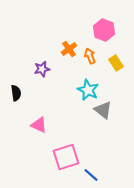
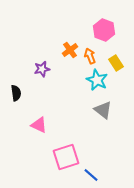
orange cross: moved 1 px right, 1 px down
cyan star: moved 9 px right, 10 px up
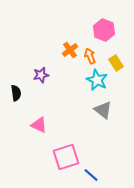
purple star: moved 1 px left, 6 px down
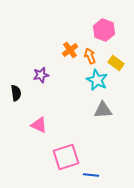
yellow rectangle: rotated 21 degrees counterclockwise
gray triangle: rotated 42 degrees counterclockwise
blue line: rotated 35 degrees counterclockwise
